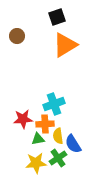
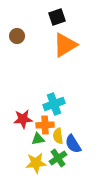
orange cross: moved 1 px down
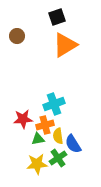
orange cross: rotated 12 degrees counterclockwise
yellow star: moved 1 px right, 1 px down
